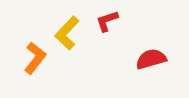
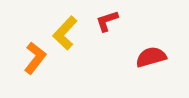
yellow L-shape: moved 2 px left
red semicircle: moved 2 px up
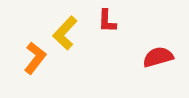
red L-shape: rotated 70 degrees counterclockwise
red semicircle: moved 7 px right
